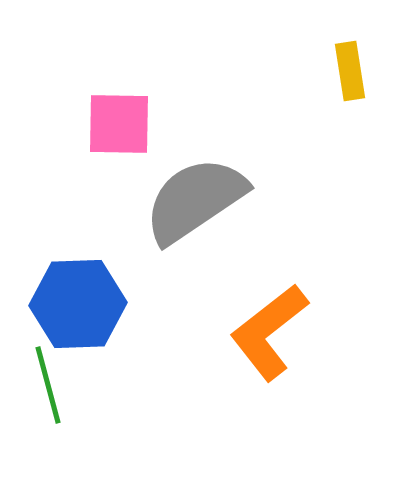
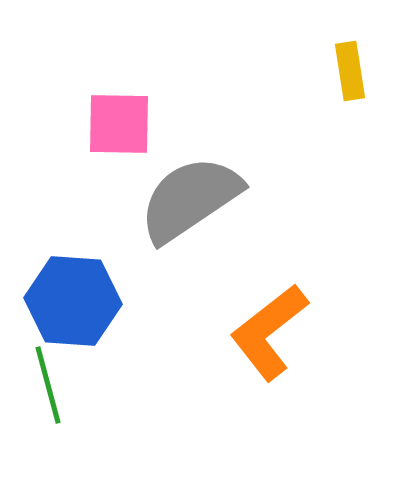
gray semicircle: moved 5 px left, 1 px up
blue hexagon: moved 5 px left, 3 px up; rotated 6 degrees clockwise
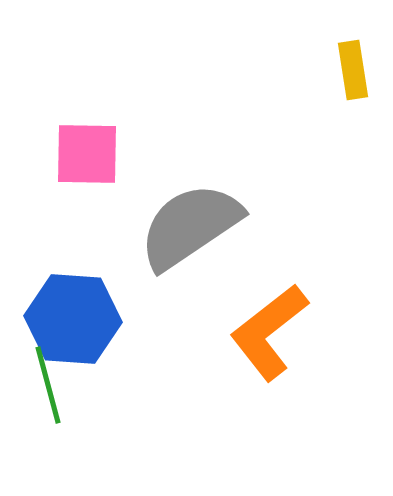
yellow rectangle: moved 3 px right, 1 px up
pink square: moved 32 px left, 30 px down
gray semicircle: moved 27 px down
blue hexagon: moved 18 px down
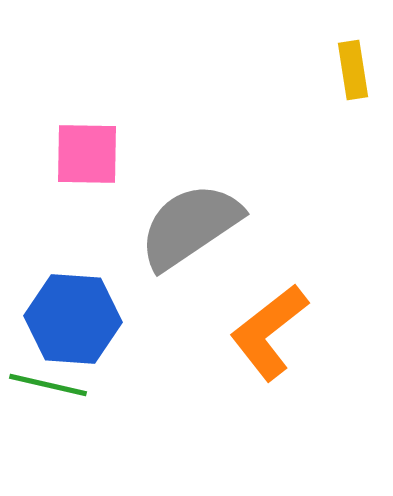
green line: rotated 62 degrees counterclockwise
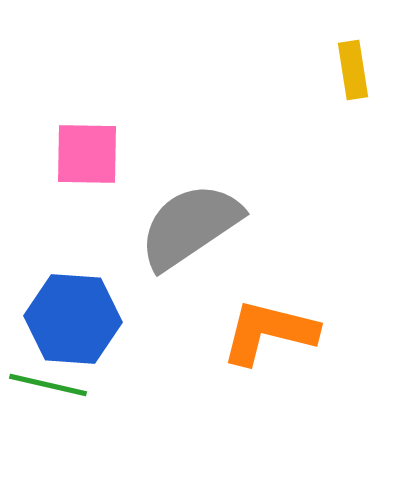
orange L-shape: rotated 52 degrees clockwise
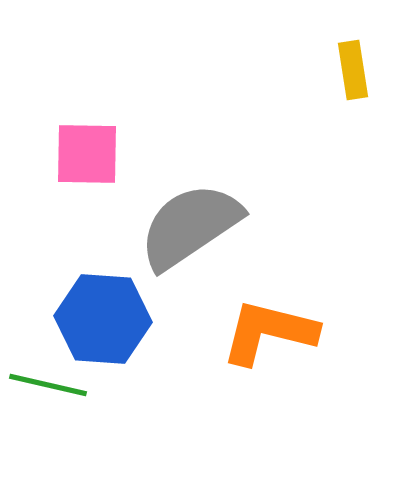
blue hexagon: moved 30 px right
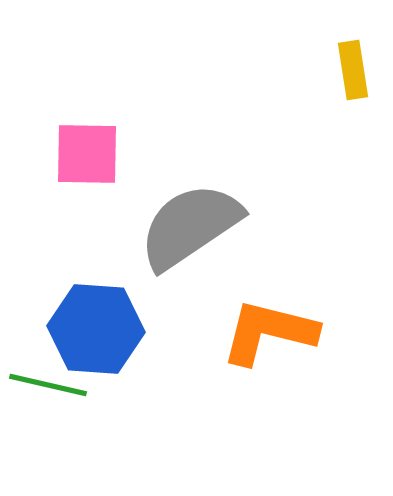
blue hexagon: moved 7 px left, 10 px down
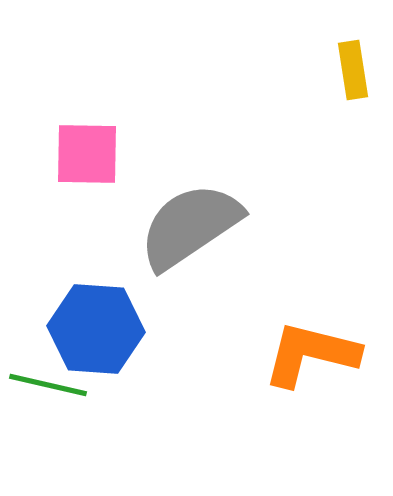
orange L-shape: moved 42 px right, 22 px down
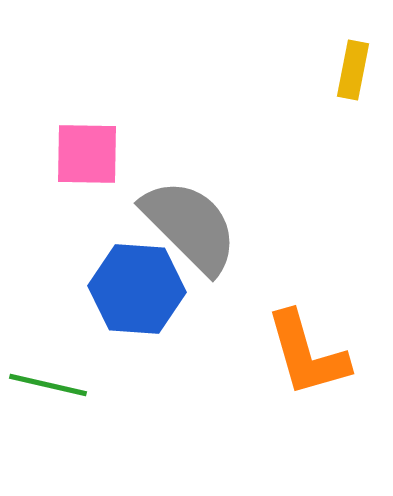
yellow rectangle: rotated 20 degrees clockwise
gray semicircle: rotated 79 degrees clockwise
blue hexagon: moved 41 px right, 40 px up
orange L-shape: moved 4 px left; rotated 120 degrees counterclockwise
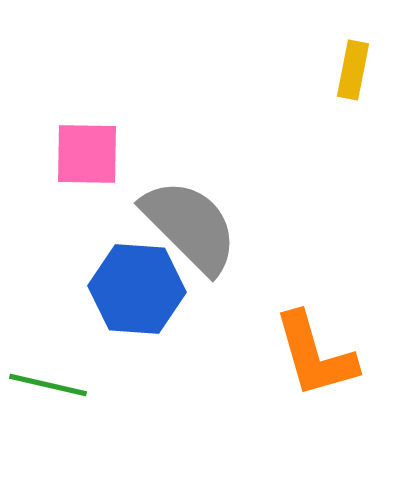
orange L-shape: moved 8 px right, 1 px down
